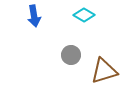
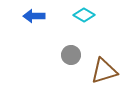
blue arrow: rotated 100 degrees clockwise
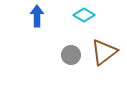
blue arrow: moved 3 px right; rotated 90 degrees clockwise
brown triangle: moved 19 px up; rotated 20 degrees counterclockwise
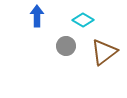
cyan diamond: moved 1 px left, 5 px down
gray circle: moved 5 px left, 9 px up
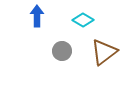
gray circle: moved 4 px left, 5 px down
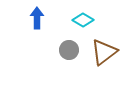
blue arrow: moved 2 px down
gray circle: moved 7 px right, 1 px up
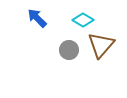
blue arrow: rotated 45 degrees counterclockwise
brown triangle: moved 3 px left, 7 px up; rotated 12 degrees counterclockwise
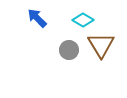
brown triangle: rotated 12 degrees counterclockwise
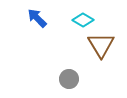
gray circle: moved 29 px down
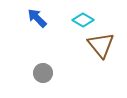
brown triangle: rotated 8 degrees counterclockwise
gray circle: moved 26 px left, 6 px up
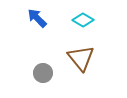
brown triangle: moved 20 px left, 13 px down
